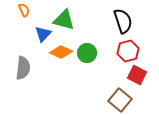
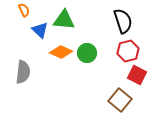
green triangle: rotated 10 degrees counterclockwise
blue triangle: moved 3 px left, 4 px up; rotated 30 degrees counterclockwise
gray semicircle: moved 4 px down
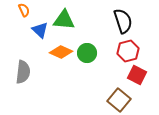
brown square: moved 1 px left
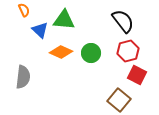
black semicircle: rotated 20 degrees counterclockwise
green circle: moved 4 px right
gray semicircle: moved 5 px down
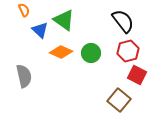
green triangle: rotated 30 degrees clockwise
gray semicircle: moved 1 px right, 1 px up; rotated 20 degrees counterclockwise
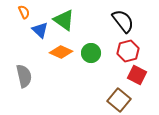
orange semicircle: moved 2 px down
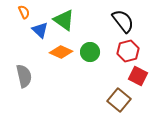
green circle: moved 1 px left, 1 px up
red square: moved 1 px right, 1 px down
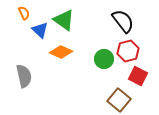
orange semicircle: moved 1 px down
green circle: moved 14 px right, 7 px down
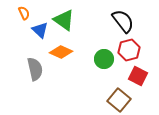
red hexagon: moved 1 px right, 1 px up
gray semicircle: moved 11 px right, 7 px up
